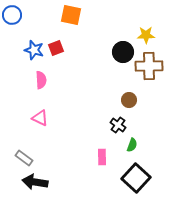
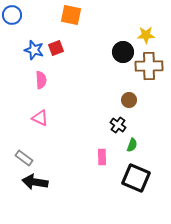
black square: rotated 20 degrees counterclockwise
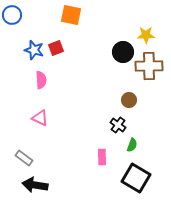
black square: rotated 8 degrees clockwise
black arrow: moved 3 px down
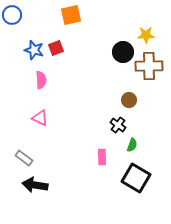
orange square: rotated 25 degrees counterclockwise
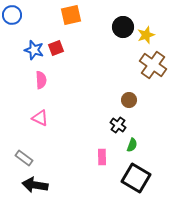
yellow star: rotated 18 degrees counterclockwise
black circle: moved 25 px up
brown cross: moved 4 px right, 1 px up; rotated 36 degrees clockwise
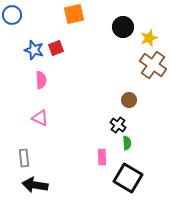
orange square: moved 3 px right, 1 px up
yellow star: moved 3 px right, 3 px down
green semicircle: moved 5 px left, 2 px up; rotated 24 degrees counterclockwise
gray rectangle: rotated 48 degrees clockwise
black square: moved 8 px left
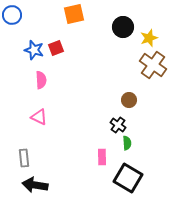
pink triangle: moved 1 px left, 1 px up
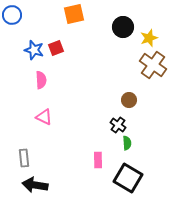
pink triangle: moved 5 px right
pink rectangle: moved 4 px left, 3 px down
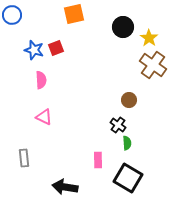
yellow star: rotated 18 degrees counterclockwise
black arrow: moved 30 px right, 2 px down
